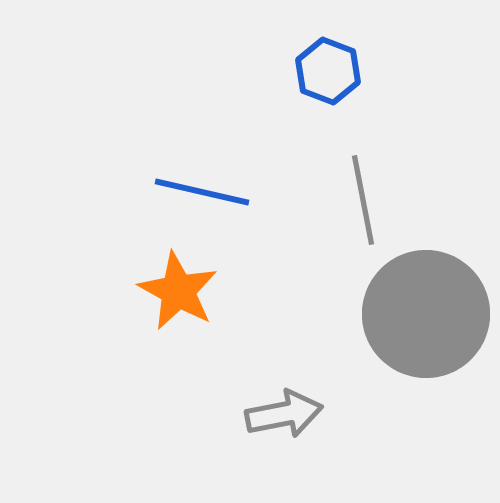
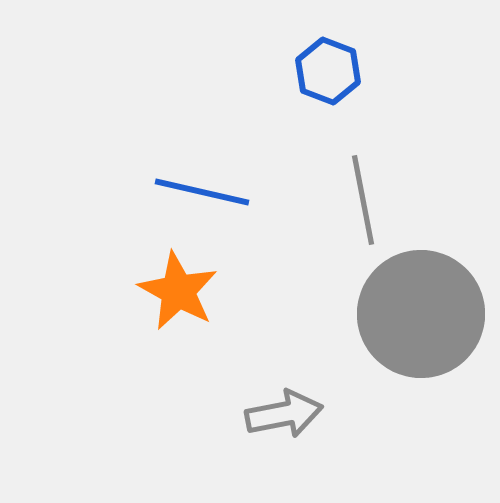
gray circle: moved 5 px left
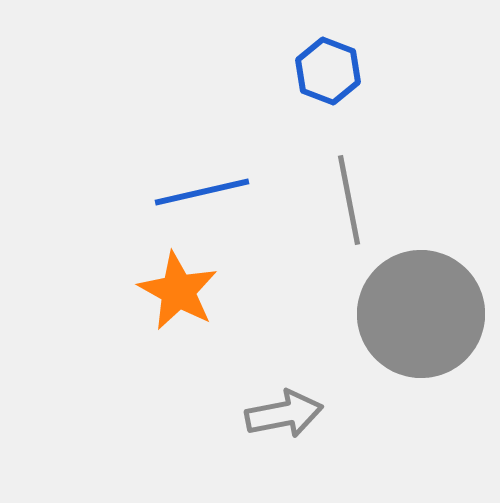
blue line: rotated 26 degrees counterclockwise
gray line: moved 14 px left
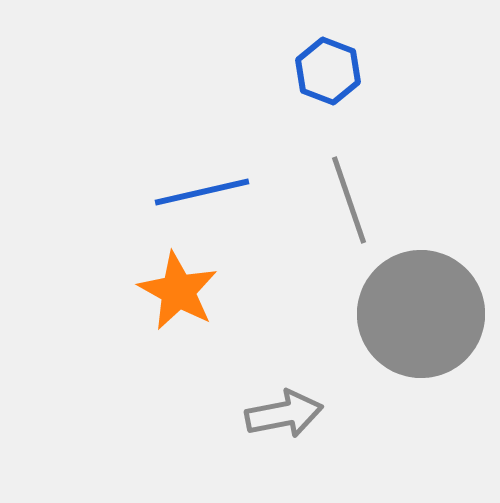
gray line: rotated 8 degrees counterclockwise
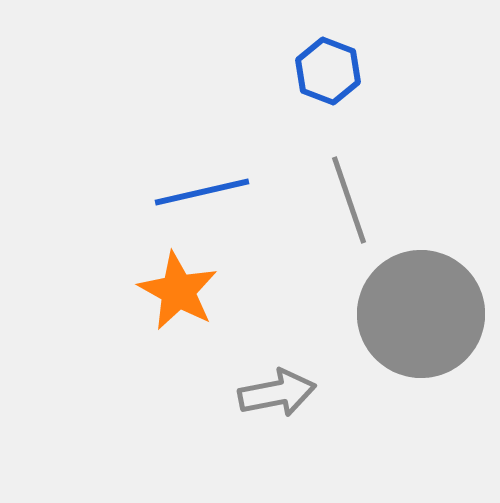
gray arrow: moved 7 px left, 21 px up
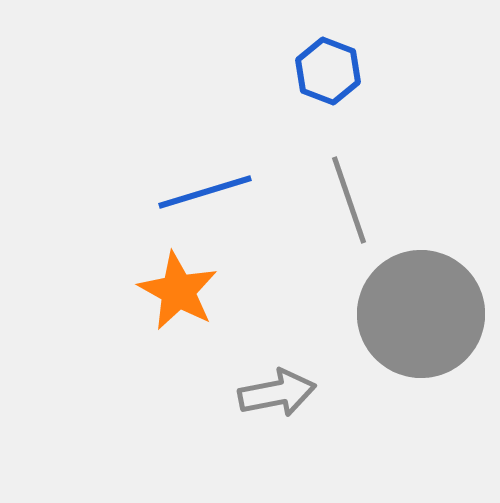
blue line: moved 3 px right; rotated 4 degrees counterclockwise
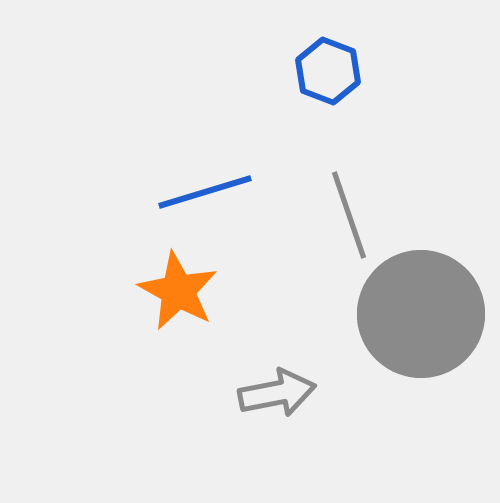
gray line: moved 15 px down
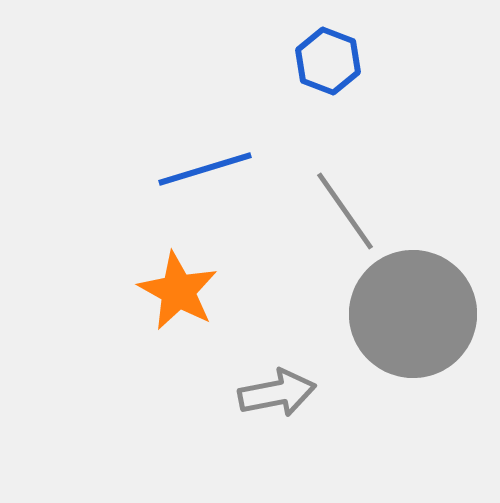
blue hexagon: moved 10 px up
blue line: moved 23 px up
gray line: moved 4 px left, 4 px up; rotated 16 degrees counterclockwise
gray circle: moved 8 px left
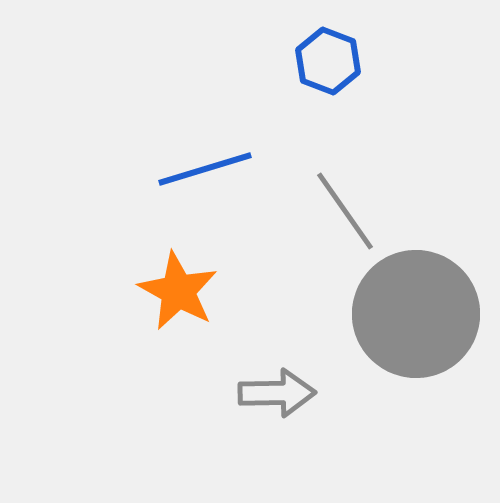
gray circle: moved 3 px right
gray arrow: rotated 10 degrees clockwise
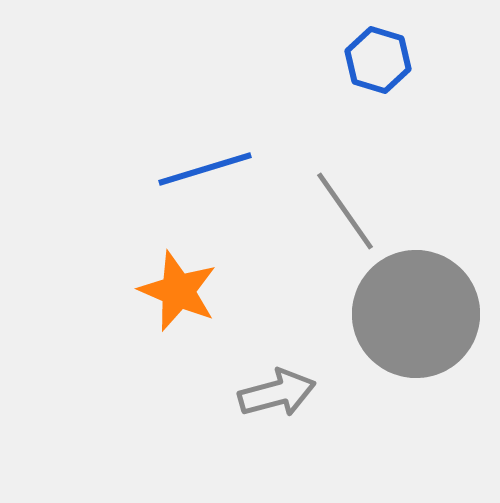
blue hexagon: moved 50 px right, 1 px up; rotated 4 degrees counterclockwise
orange star: rotated 6 degrees counterclockwise
gray arrow: rotated 14 degrees counterclockwise
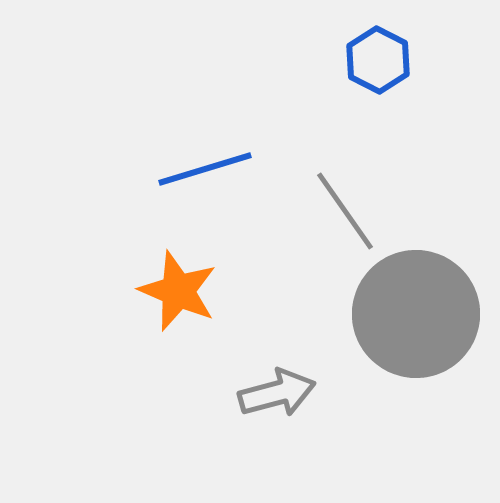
blue hexagon: rotated 10 degrees clockwise
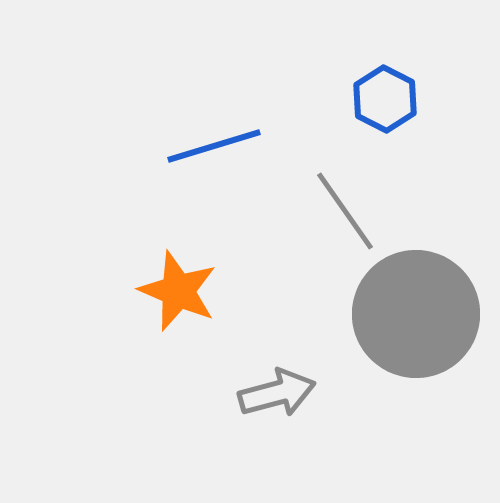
blue hexagon: moved 7 px right, 39 px down
blue line: moved 9 px right, 23 px up
